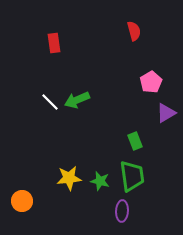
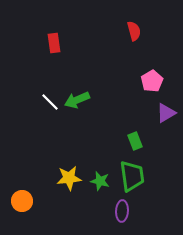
pink pentagon: moved 1 px right, 1 px up
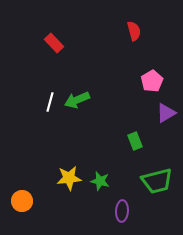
red rectangle: rotated 36 degrees counterclockwise
white line: rotated 60 degrees clockwise
green trapezoid: moved 25 px right, 5 px down; rotated 84 degrees clockwise
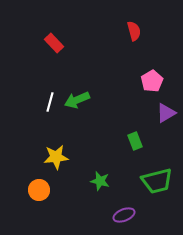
yellow star: moved 13 px left, 21 px up
orange circle: moved 17 px right, 11 px up
purple ellipse: moved 2 px right, 4 px down; rotated 65 degrees clockwise
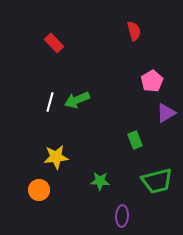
green rectangle: moved 1 px up
green star: rotated 12 degrees counterclockwise
purple ellipse: moved 2 px left, 1 px down; rotated 65 degrees counterclockwise
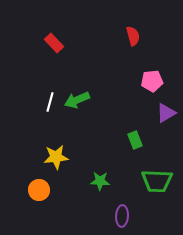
red semicircle: moved 1 px left, 5 px down
pink pentagon: rotated 25 degrees clockwise
green trapezoid: rotated 16 degrees clockwise
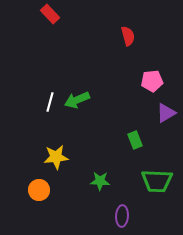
red semicircle: moved 5 px left
red rectangle: moved 4 px left, 29 px up
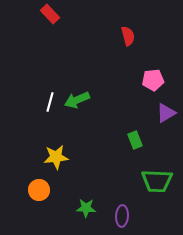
pink pentagon: moved 1 px right, 1 px up
green star: moved 14 px left, 27 px down
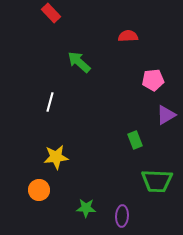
red rectangle: moved 1 px right, 1 px up
red semicircle: rotated 78 degrees counterclockwise
green arrow: moved 2 px right, 38 px up; rotated 65 degrees clockwise
purple triangle: moved 2 px down
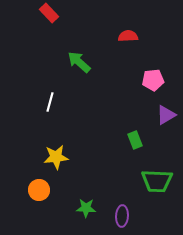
red rectangle: moved 2 px left
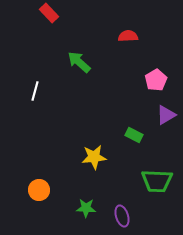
pink pentagon: moved 3 px right; rotated 25 degrees counterclockwise
white line: moved 15 px left, 11 px up
green rectangle: moved 1 px left, 5 px up; rotated 42 degrees counterclockwise
yellow star: moved 38 px right
purple ellipse: rotated 20 degrees counterclockwise
